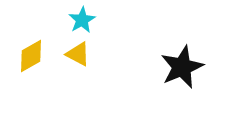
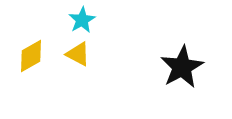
black star: rotated 6 degrees counterclockwise
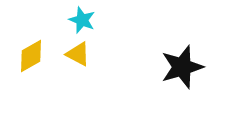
cyan star: rotated 20 degrees counterclockwise
black star: rotated 12 degrees clockwise
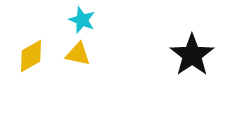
yellow triangle: rotated 16 degrees counterclockwise
black star: moved 10 px right, 12 px up; rotated 18 degrees counterclockwise
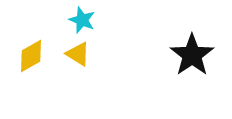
yellow triangle: rotated 20 degrees clockwise
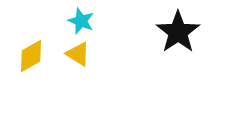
cyan star: moved 1 px left, 1 px down
black star: moved 14 px left, 23 px up
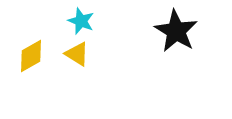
black star: moved 2 px left, 1 px up; rotated 6 degrees counterclockwise
yellow triangle: moved 1 px left
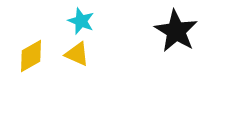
yellow triangle: rotated 8 degrees counterclockwise
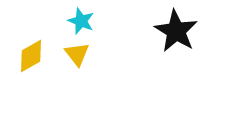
yellow triangle: rotated 28 degrees clockwise
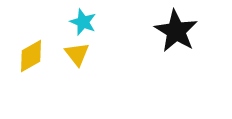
cyan star: moved 2 px right, 1 px down
